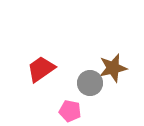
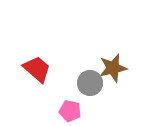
red trapezoid: moved 4 px left; rotated 76 degrees clockwise
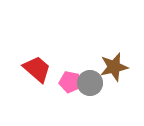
brown star: moved 1 px right, 1 px up
pink pentagon: moved 29 px up
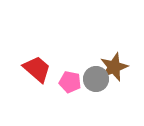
brown star: rotated 8 degrees counterclockwise
gray circle: moved 6 px right, 4 px up
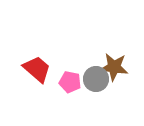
brown star: rotated 28 degrees clockwise
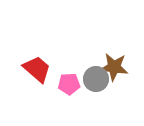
pink pentagon: moved 1 px left, 2 px down; rotated 15 degrees counterclockwise
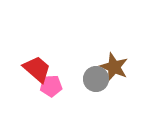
brown star: rotated 16 degrees clockwise
pink pentagon: moved 18 px left, 2 px down
